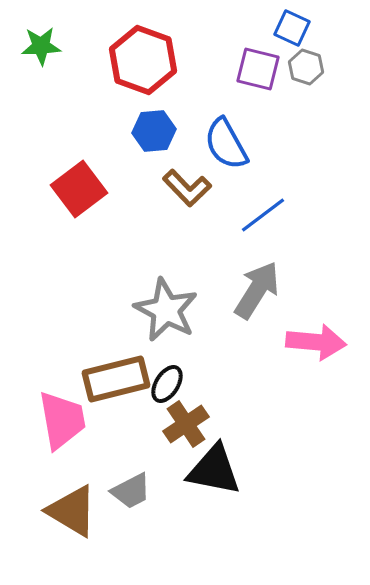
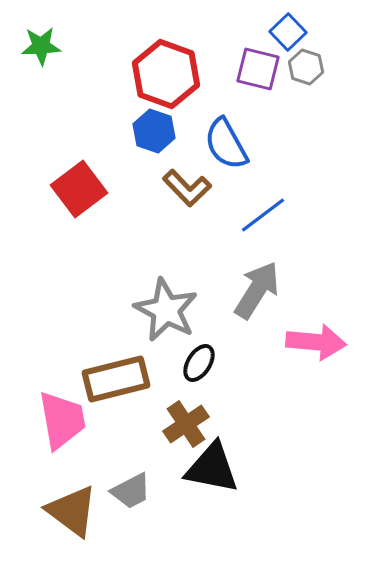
blue square: moved 4 px left, 4 px down; rotated 21 degrees clockwise
red hexagon: moved 23 px right, 14 px down
blue hexagon: rotated 24 degrees clockwise
black ellipse: moved 32 px right, 21 px up
black triangle: moved 2 px left, 2 px up
brown triangle: rotated 6 degrees clockwise
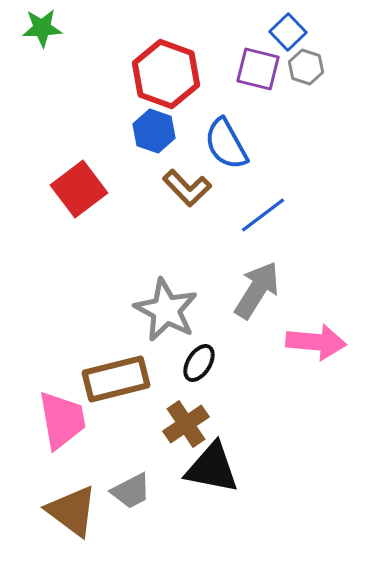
green star: moved 1 px right, 18 px up
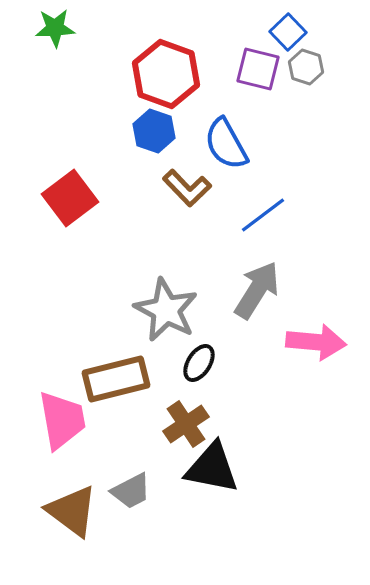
green star: moved 13 px right
red square: moved 9 px left, 9 px down
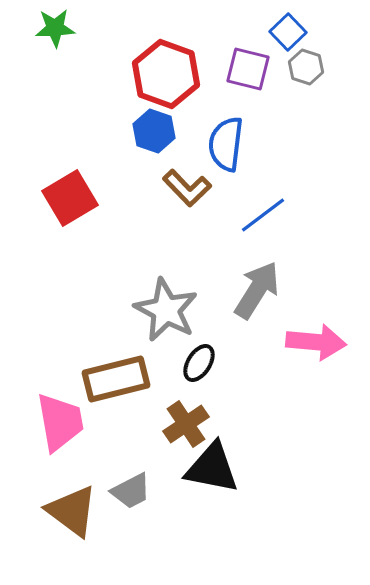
purple square: moved 10 px left
blue semicircle: rotated 36 degrees clockwise
red square: rotated 6 degrees clockwise
pink trapezoid: moved 2 px left, 2 px down
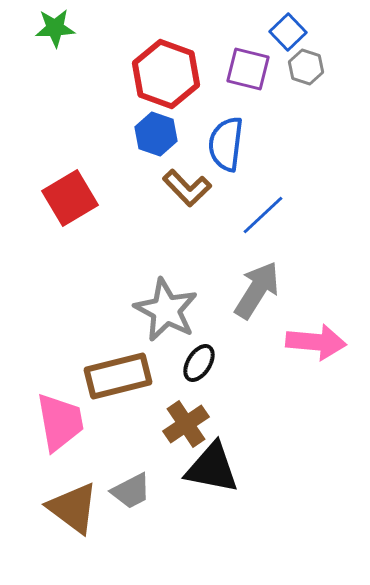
blue hexagon: moved 2 px right, 3 px down
blue line: rotated 6 degrees counterclockwise
brown rectangle: moved 2 px right, 3 px up
brown triangle: moved 1 px right, 3 px up
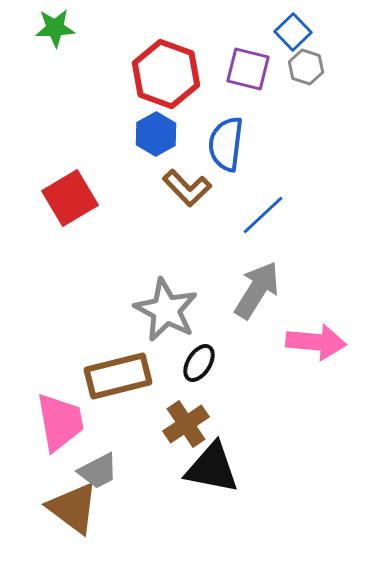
blue square: moved 5 px right
blue hexagon: rotated 12 degrees clockwise
gray trapezoid: moved 33 px left, 20 px up
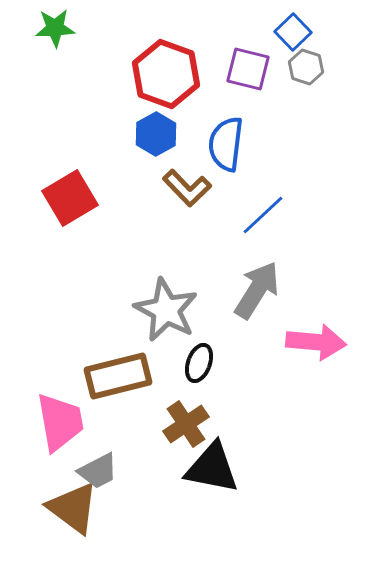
black ellipse: rotated 12 degrees counterclockwise
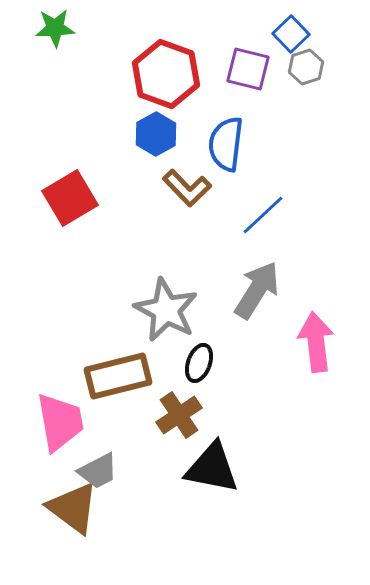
blue square: moved 2 px left, 2 px down
gray hexagon: rotated 24 degrees clockwise
pink arrow: rotated 102 degrees counterclockwise
brown cross: moved 7 px left, 9 px up
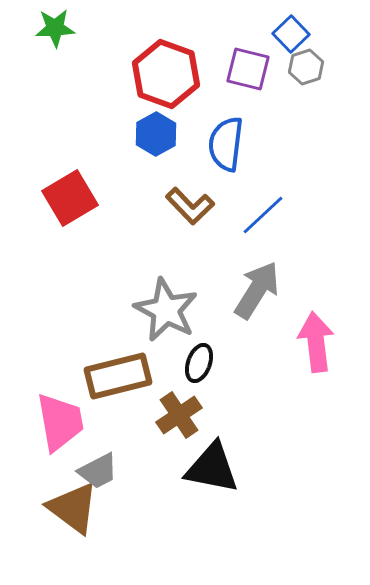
brown L-shape: moved 3 px right, 18 px down
